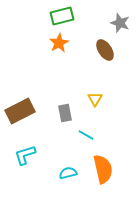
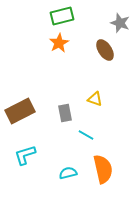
yellow triangle: rotated 42 degrees counterclockwise
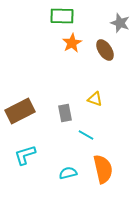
green rectangle: rotated 15 degrees clockwise
orange star: moved 13 px right
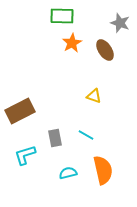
yellow triangle: moved 1 px left, 3 px up
gray rectangle: moved 10 px left, 25 px down
orange semicircle: moved 1 px down
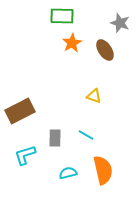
gray rectangle: rotated 12 degrees clockwise
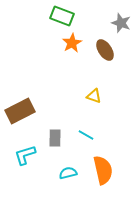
green rectangle: rotated 20 degrees clockwise
gray star: moved 1 px right
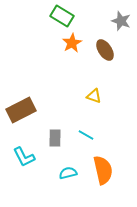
green rectangle: rotated 10 degrees clockwise
gray star: moved 2 px up
brown rectangle: moved 1 px right, 1 px up
cyan L-shape: moved 1 px left, 2 px down; rotated 100 degrees counterclockwise
